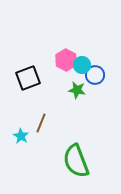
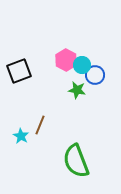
black square: moved 9 px left, 7 px up
brown line: moved 1 px left, 2 px down
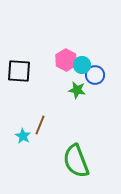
black square: rotated 25 degrees clockwise
cyan star: moved 2 px right
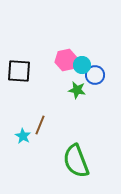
pink hexagon: rotated 20 degrees clockwise
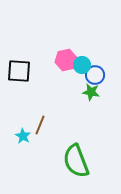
green star: moved 14 px right, 2 px down
